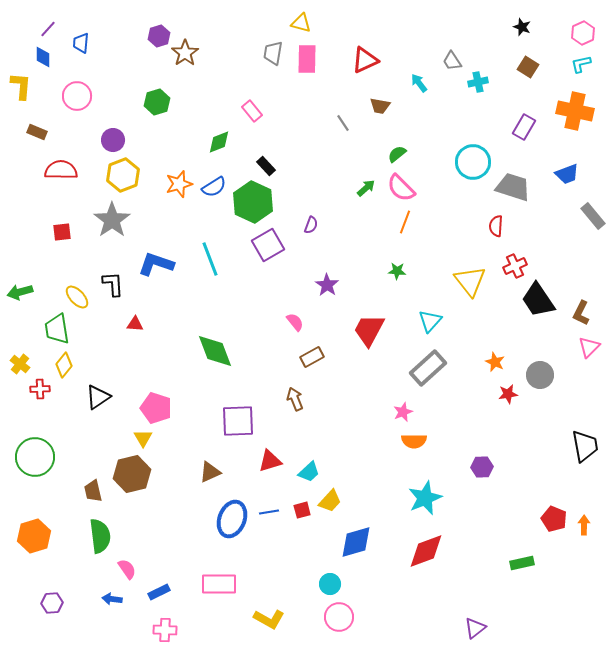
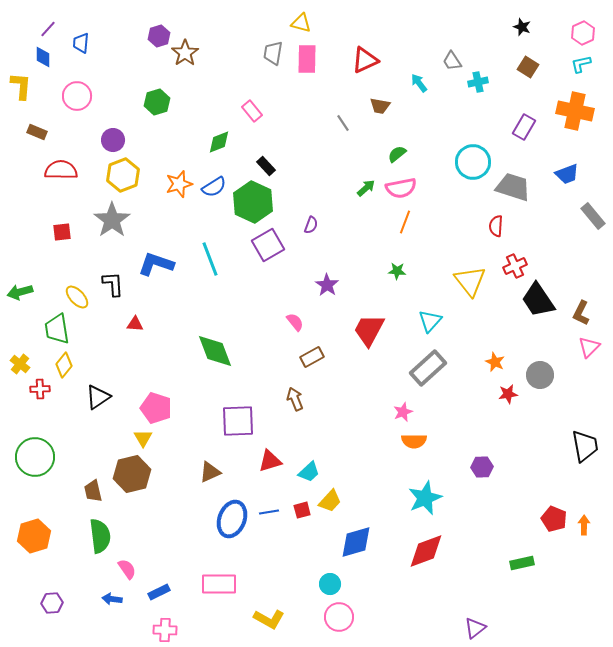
pink semicircle at (401, 188): rotated 56 degrees counterclockwise
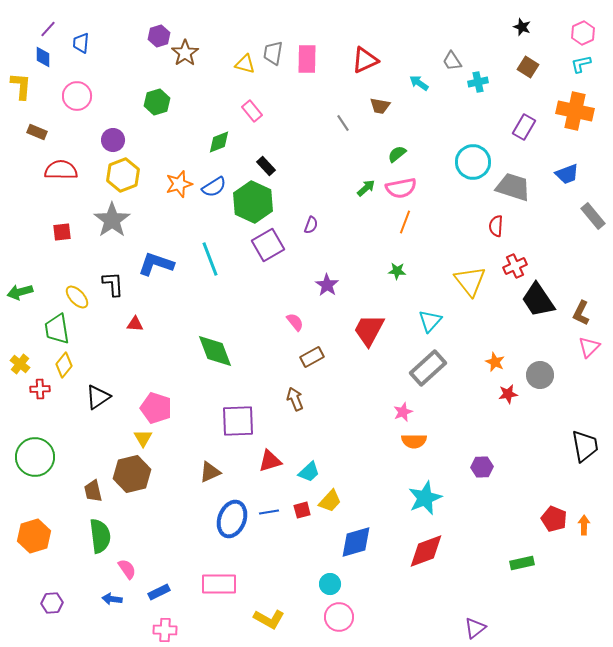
yellow triangle at (301, 23): moved 56 px left, 41 px down
cyan arrow at (419, 83): rotated 18 degrees counterclockwise
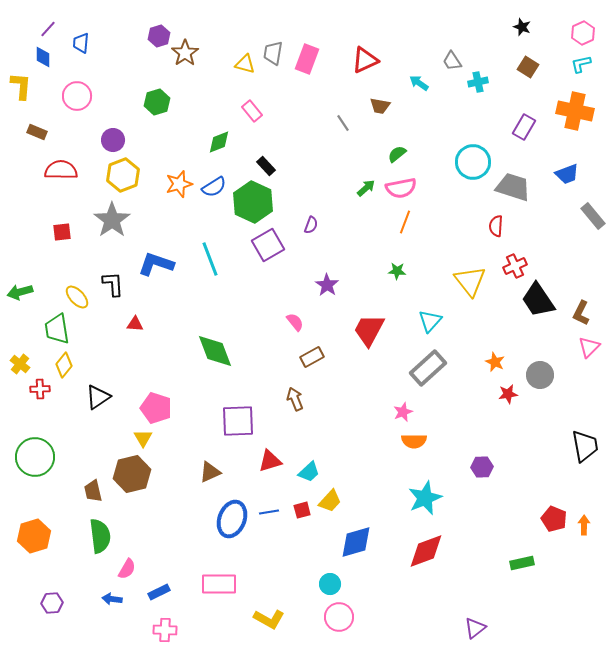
pink rectangle at (307, 59): rotated 20 degrees clockwise
pink semicircle at (127, 569): rotated 65 degrees clockwise
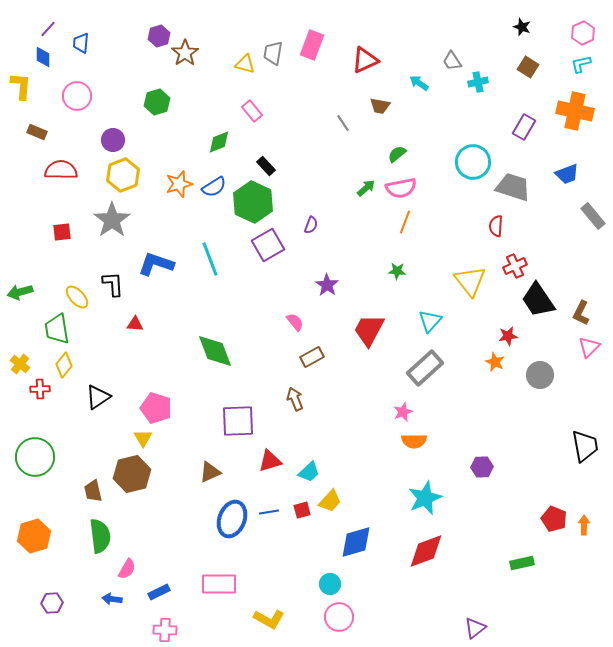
pink rectangle at (307, 59): moved 5 px right, 14 px up
gray rectangle at (428, 368): moved 3 px left
red star at (508, 394): moved 58 px up
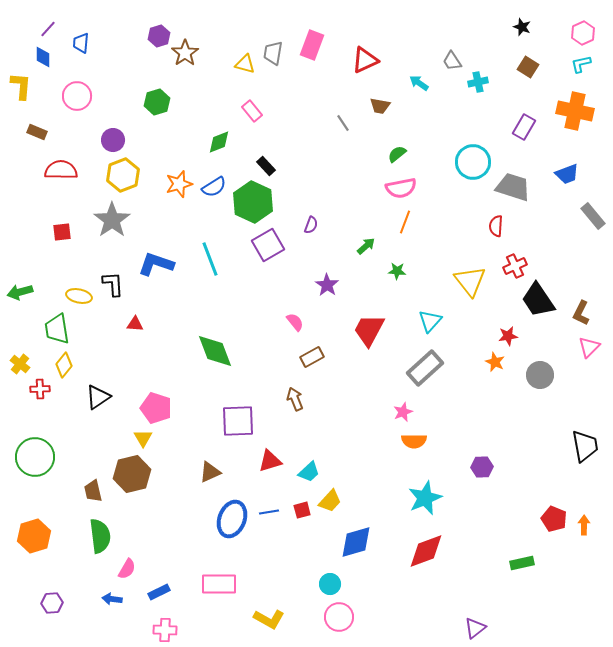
green arrow at (366, 188): moved 58 px down
yellow ellipse at (77, 297): moved 2 px right, 1 px up; rotated 35 degrees counterclockwise
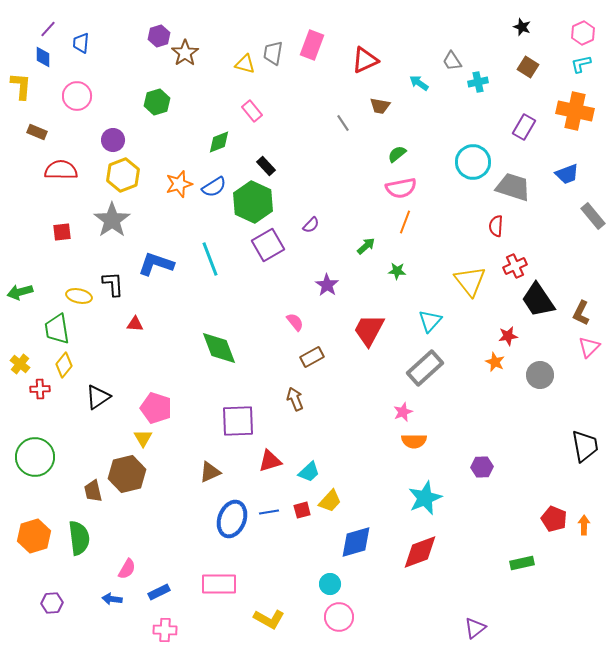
purple semicircle at (311, 225): rotated 24 degrees clockwise
green diamond at (215, 351): moved 4 px right, 3 px up
brown hexagon at (132, 474): moved 5 px left
green semicircle at (100, 536): moved 21 px left, 2 px down
red diamond at (426, 551): moved 6 px left, 1 px down
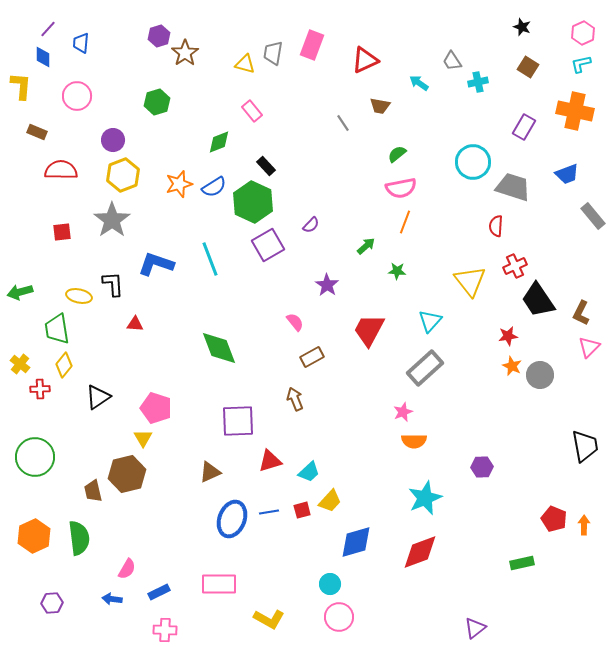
orange star at (495, 362): moved 17 px right, 4 px down
orange hexagon at (34, 536): rotated 8 degrees counterclockwise
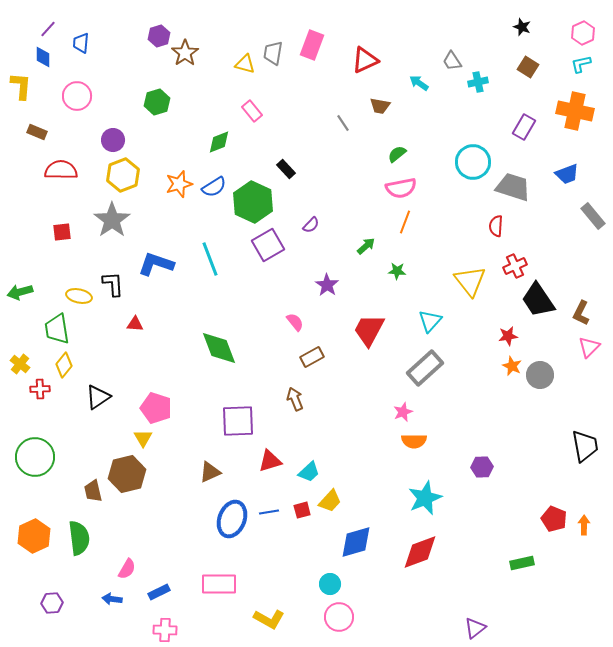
black rectangle at (266, 166): moved 20 px right, 3 px down
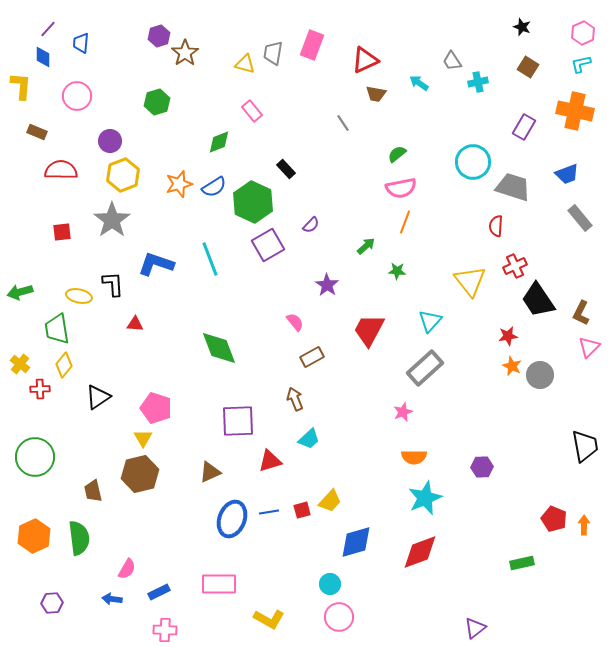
brown trapezoid at (380, 106): moved 4 px left, 12 px up
purple circle at (113, 140): moved 3 px left, 1 px down
gray rectangle at (593, 216): moved 13 px left, 2 px down
orange semicircle at (414, 441): moved 16 px down
cyan trapezoid at (309, 472): moved 33 px up
brown hexagon at (127, 474): moved 13 px right
